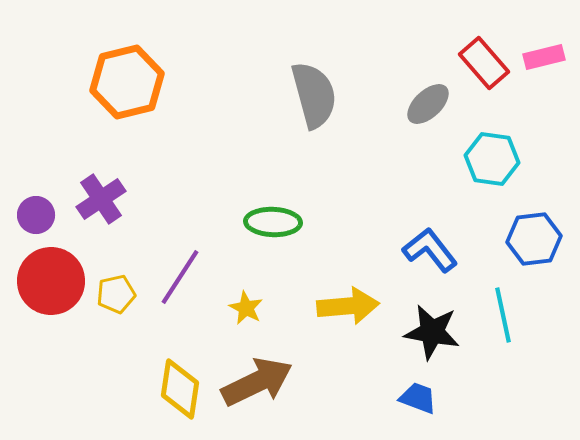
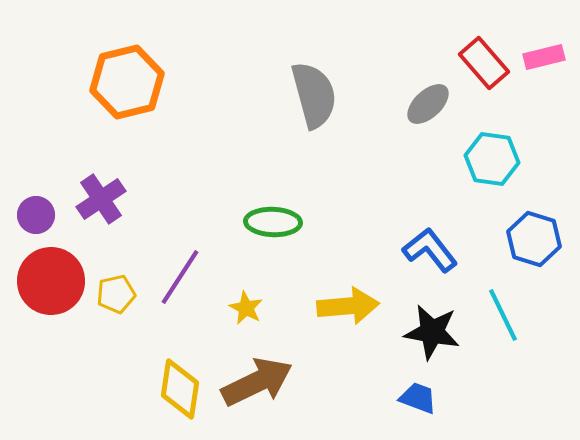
blue hexagon: rotated 24 degrees clockwise
cyan line: rotated 14 degrees counterclockwise
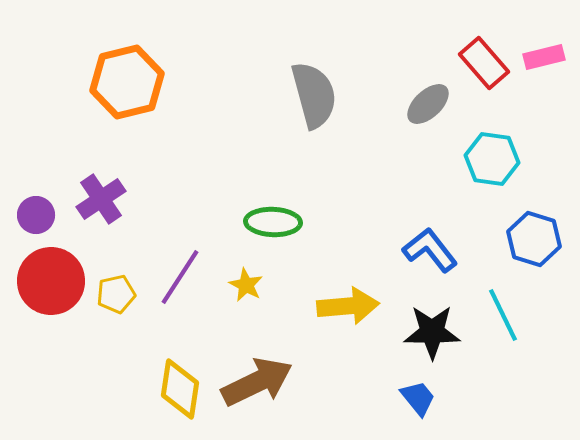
yellow star: moved 23 px up
black star: rotated 10 degrees counterclockwise
blue trapezoid: rotated 30 degrees clockwise
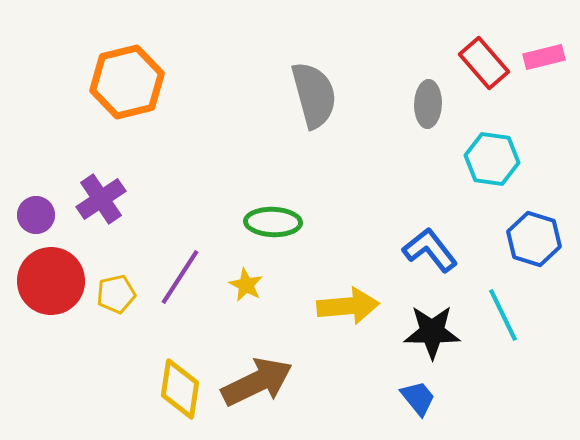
gray ellipse: rotated 45 degrees counterclockwise
